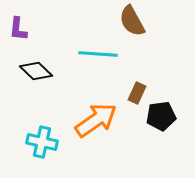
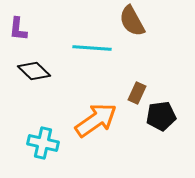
cyan line: moved 6 px left, 6 px up
black diamond: moved 2 px left
cyan cross: moved 1 px right, 1 px down
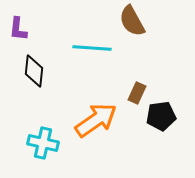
black diamond: rotated 52 degrees clockwise
